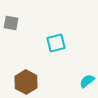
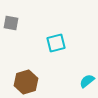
brown hexagon: rotated 15 degrees clockwise
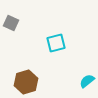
gray square: rotated 14 degrees clockwise
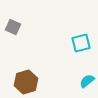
gray square: moved 2 px right, 4 px down
cyan square: moved 25 px right
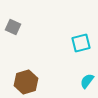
cyan semicircle: rotated 14 degrees counterclockwise
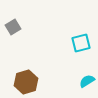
gray square: rotated 35 degrees clockwise
cyan semicircle: rotated 21 degrees clockwise
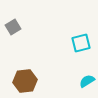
brown hexagon: moved 1 px left, 1 px up; rotated 10 degrees clockwise
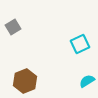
cyan square: moved 1 px left, 1 px down; rotated 12 degrees counterclockwise
brown hexagon: rotated 15 degrees counterclockwise
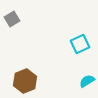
gray square: moved 1 px left, 8 px up
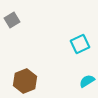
gray square: moved 1 px down
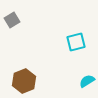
cyan square: moved 4 px left, 2 px up; rotated 12 degrees clockwise
brown hexagon: moved 1 px left
